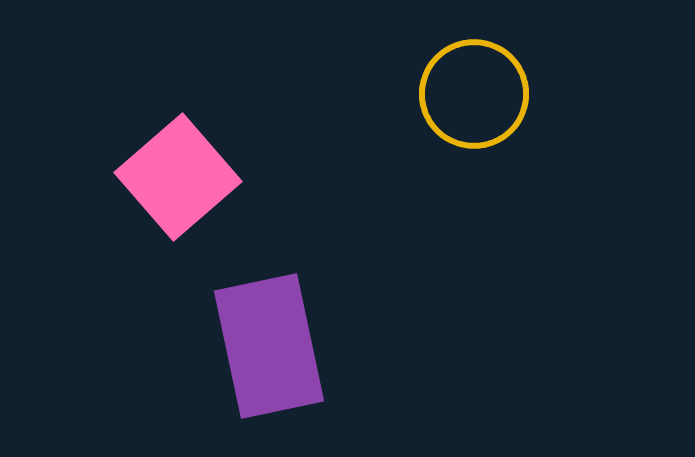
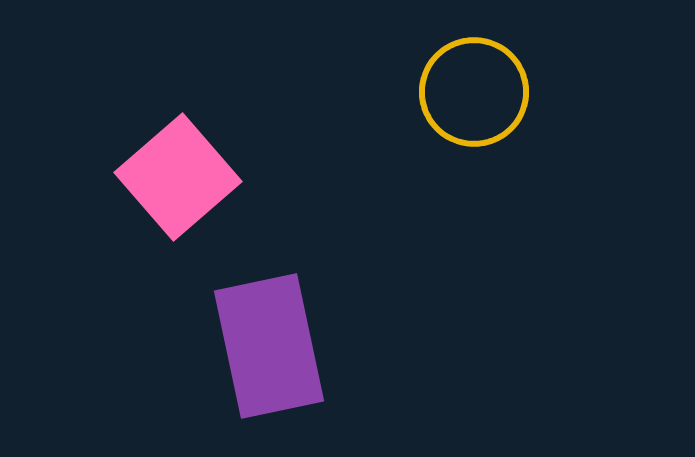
yellow circle: moved 2 px up
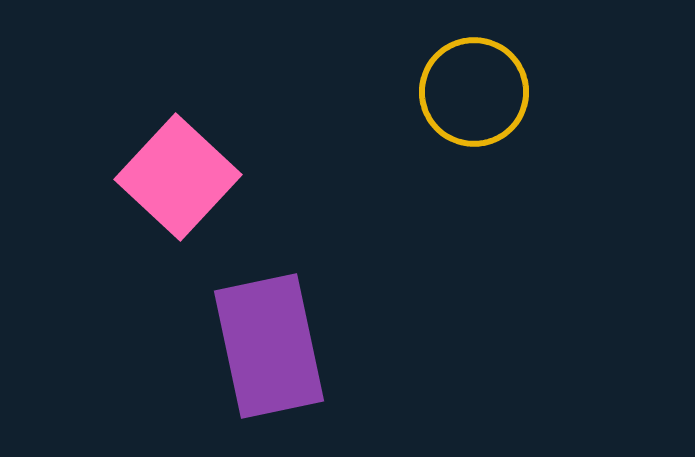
pink square: rotated 6 degrees counterclockwise
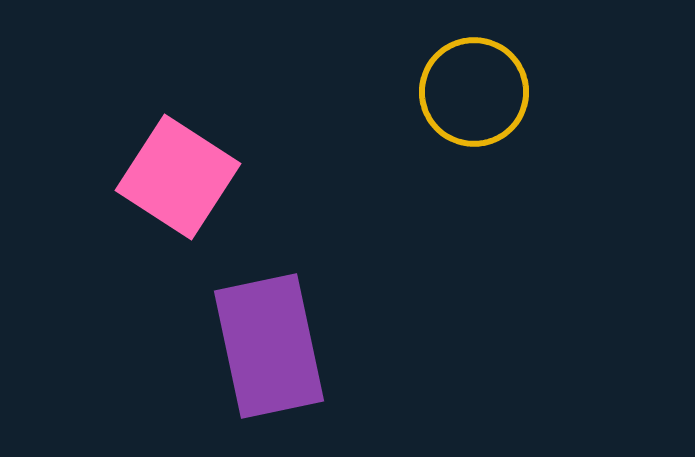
pink square: rotated 10 degrees counterclockwise
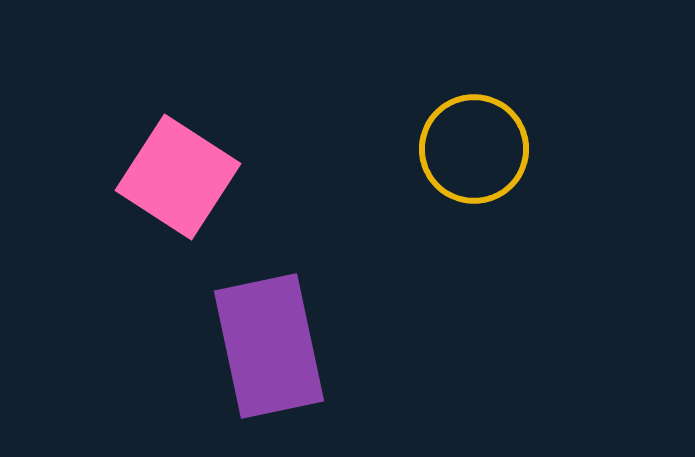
yellow circle: moved 57 px down
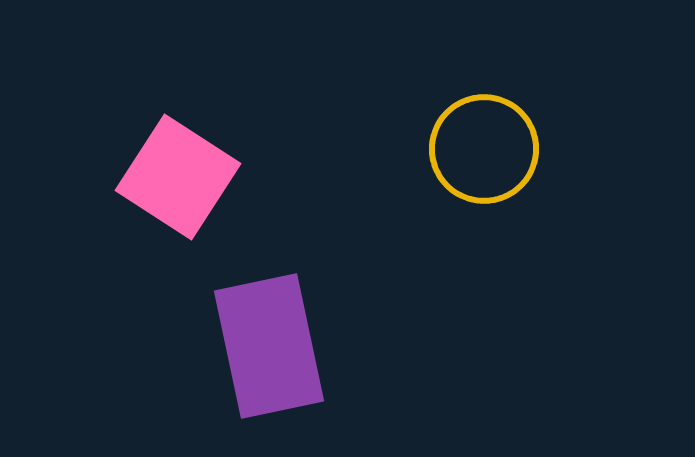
yellow circle: moved 10 px right
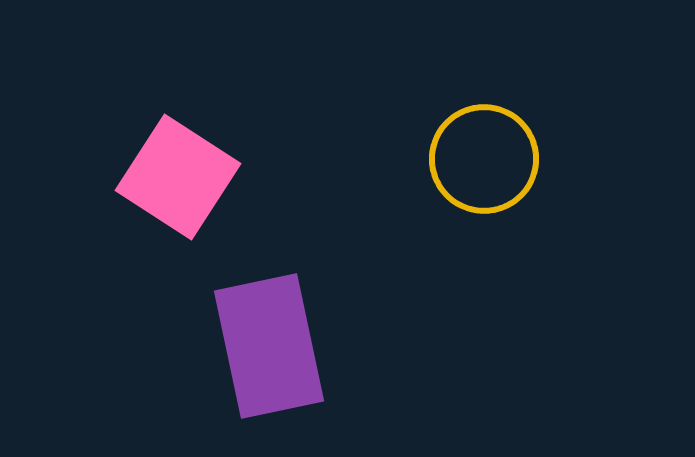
yellow circle: moved 10 px down
